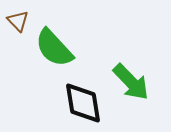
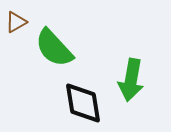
brown triangle: moved 2 px left, 1 px down; rotated 45 degrees clockwise
green arrow: moved 2 px up; rotated 54 degrees clockwise
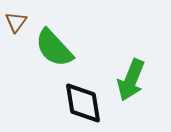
brown triangle: rotated 25 degrees counterclockwise
green arrow: rotated 12 degrees clockwise
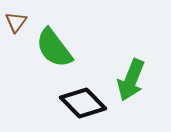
green semicircle: rotated 6 degrees clockwise
black diamond: rotated 36 degrees counterclockwise
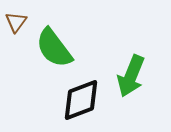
green arrow: moved 4 px up
black diamond: moved 2 px left, 3 px up; rotated 66 degrees counterclockwise
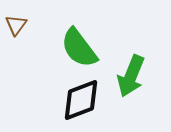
brown triangle: moved 3 px down
green semicircle: moved 25 px right
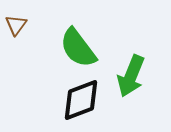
green semicircle: moved 1 px left
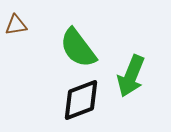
brown triangle: rotated 45 degrees clockwise
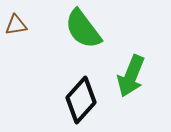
green semicircle: moved 5 px right, 19 px up
black diamond: rotated 27 degrees counterclockwise
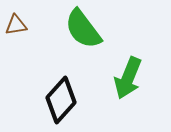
green arrow: moved 3 px left, 2 px down
black diamond: moved 20 px left
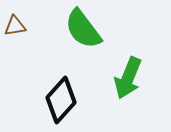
brown triangle: moved 1 px left, 1 px down
